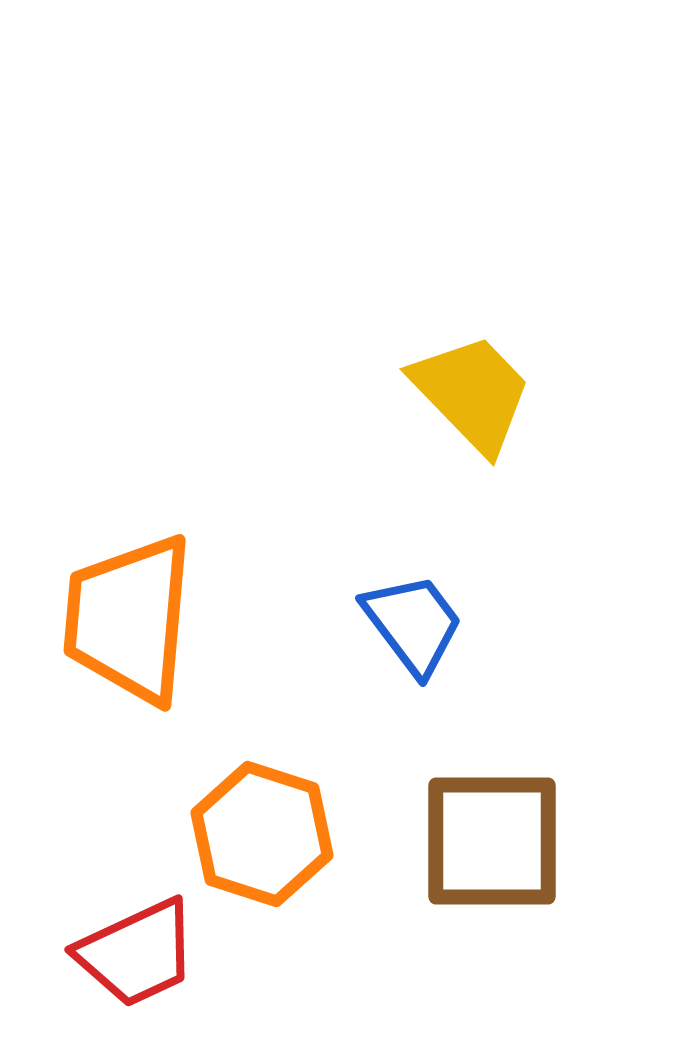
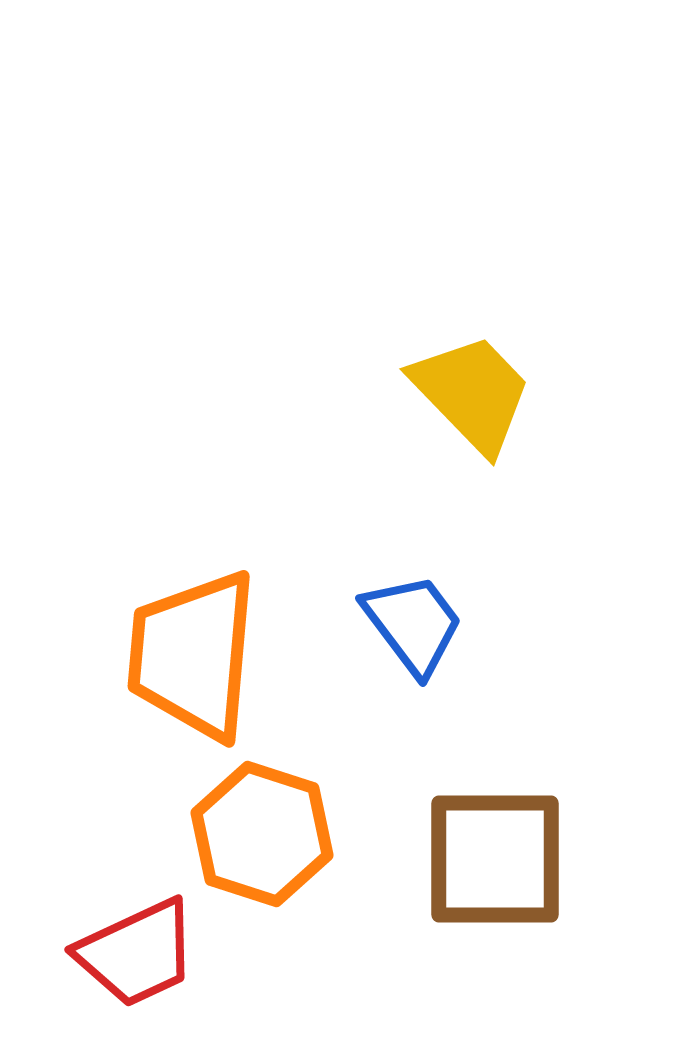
orange trapezoid: moved 64 px right, 36 px down
brown square: moved 3 px right, 18 px down
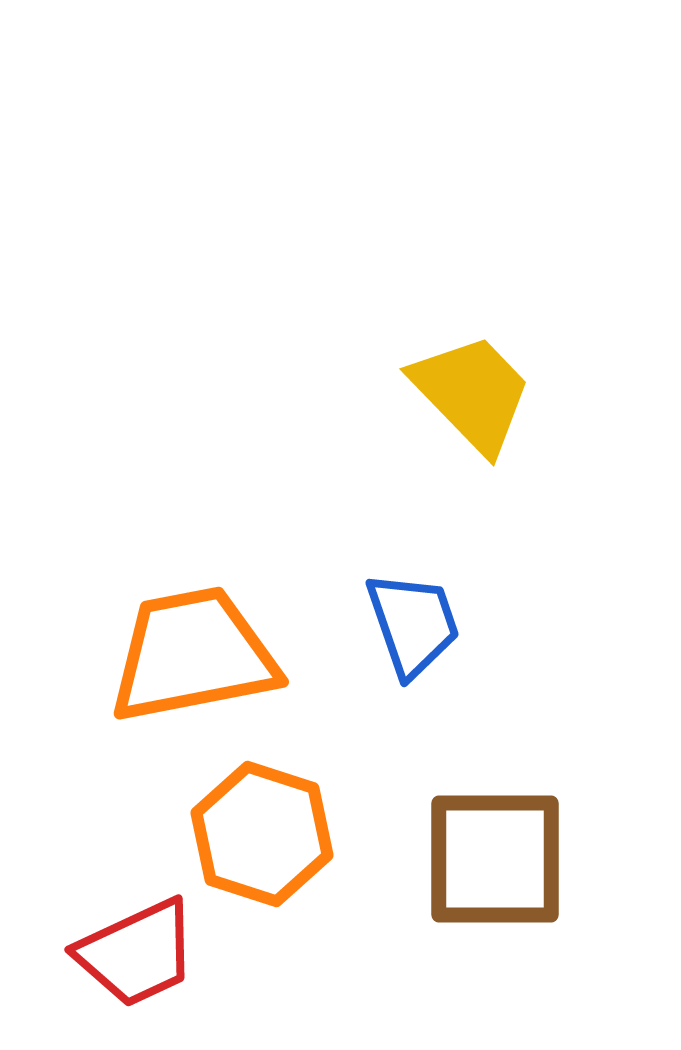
blue trapezoid: rotated 18 degrees clockwise
orange trapezoid: rotated 74 degrees clockwise
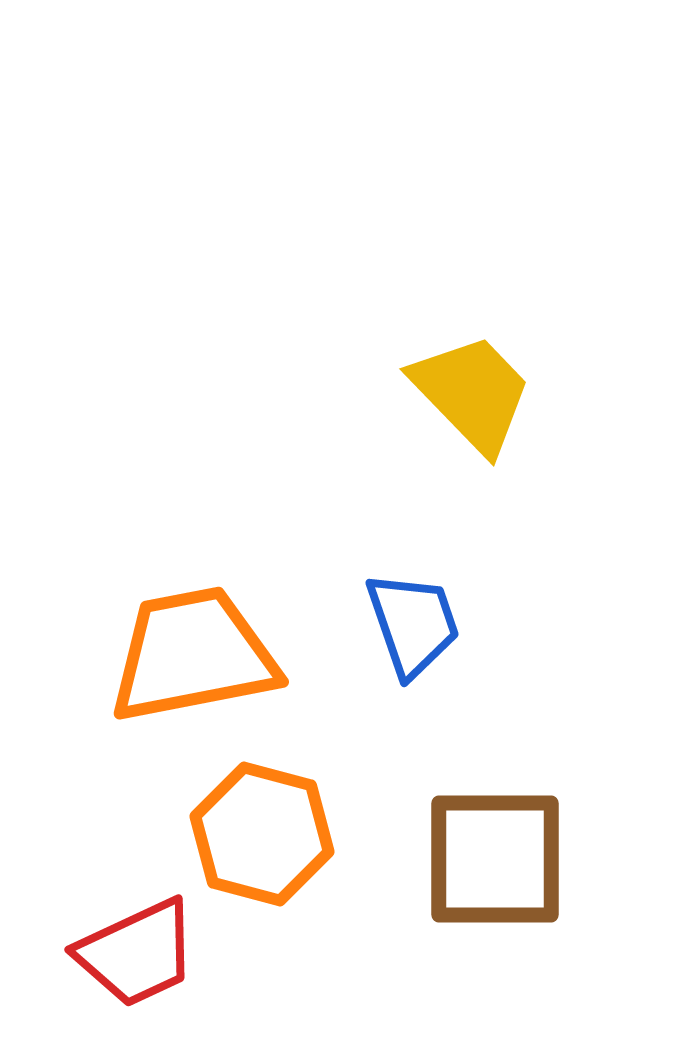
orange hexagon: rotated 3 degrees counterclockwise
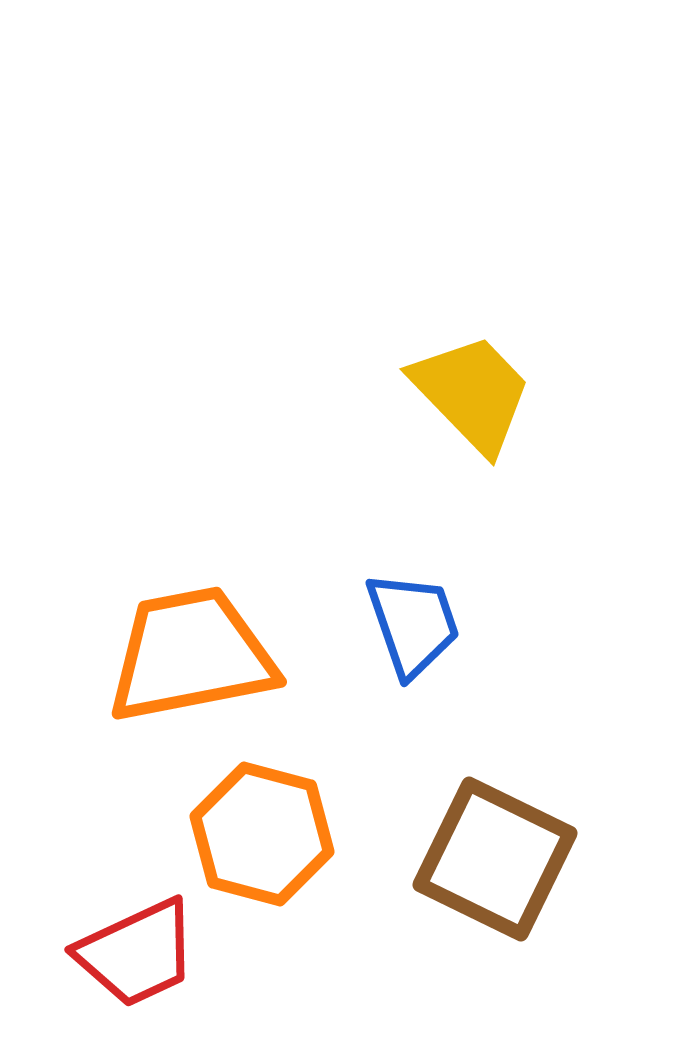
orange trapezoid: moved 2 px left
brown square: rotated 26 degrees clockwise
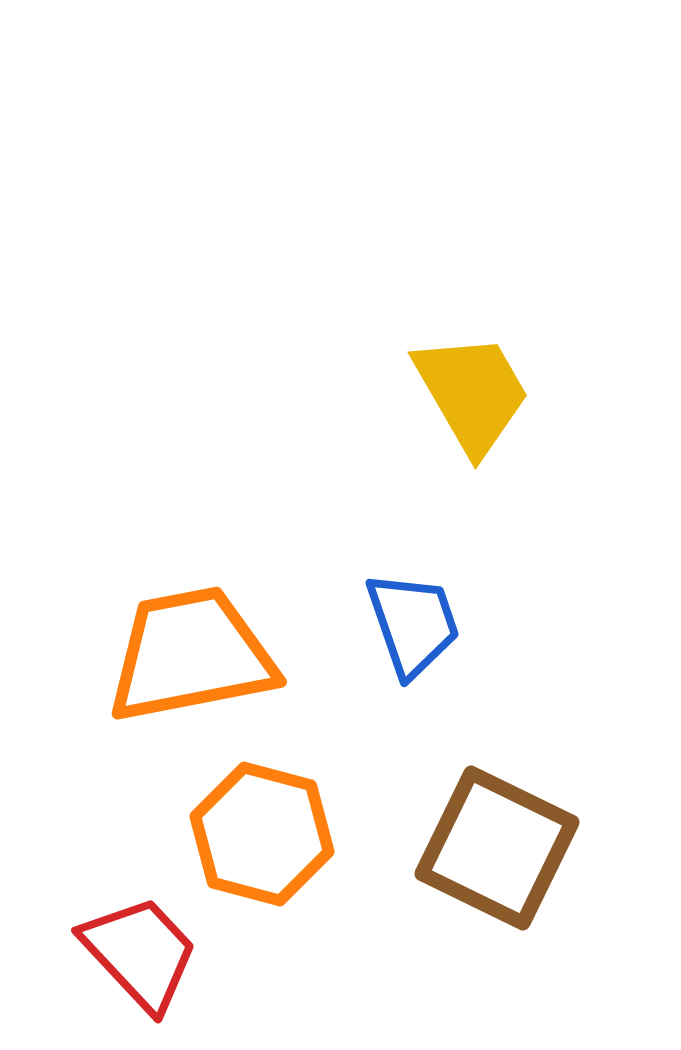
yellow trapezoid: rotated 14 degrees clockwise
brown square: moved 2 px right, 11 px up
red trapezoid: moved 3 px right; rotated 108 degrees counterclockwise
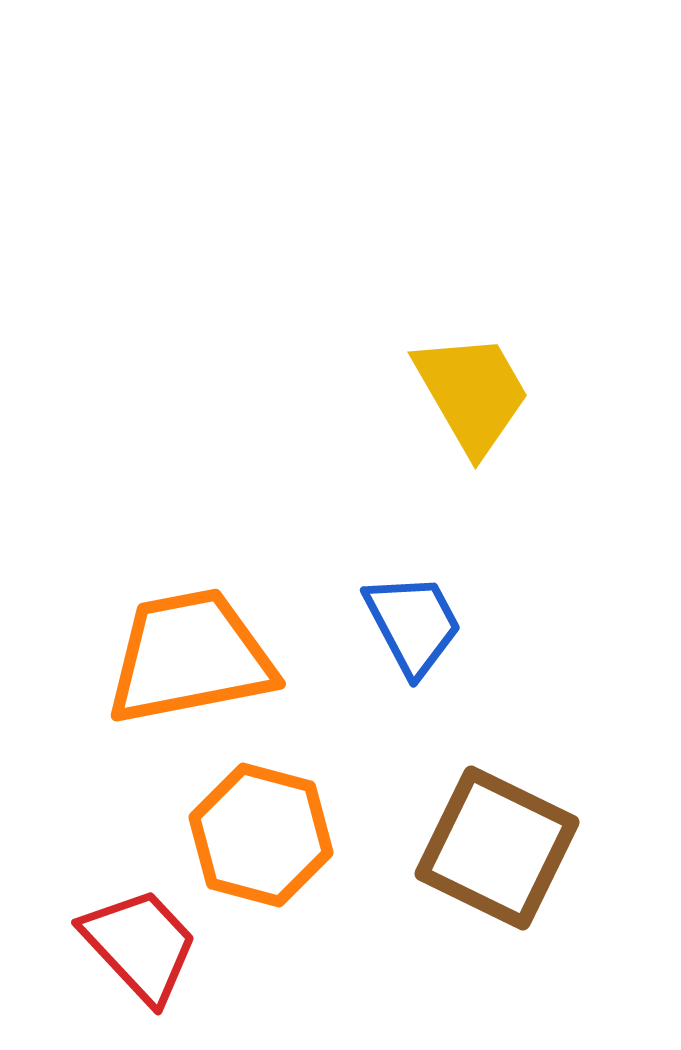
blue trapezoid: rotated 9 degrees counterclockwise
orange trapezoid: moved 1 px left, 2 px down
orange hexagon: moved 1 px left, 1 px down
red trapezoid: moved 8 px up
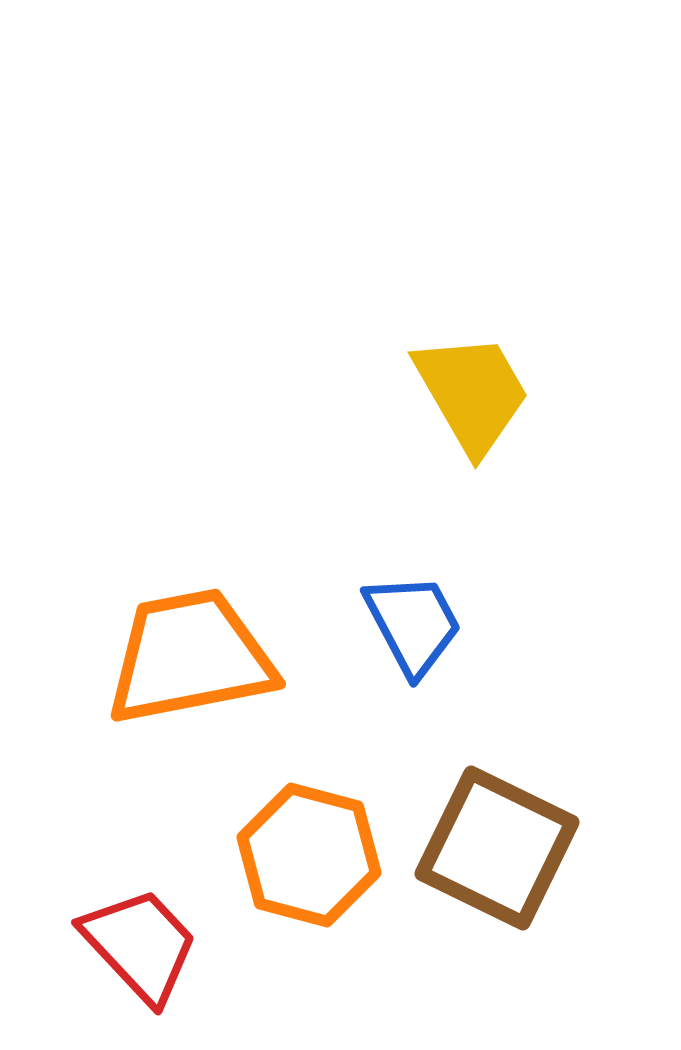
orange hexagon: moved 48 px right, 20 px down
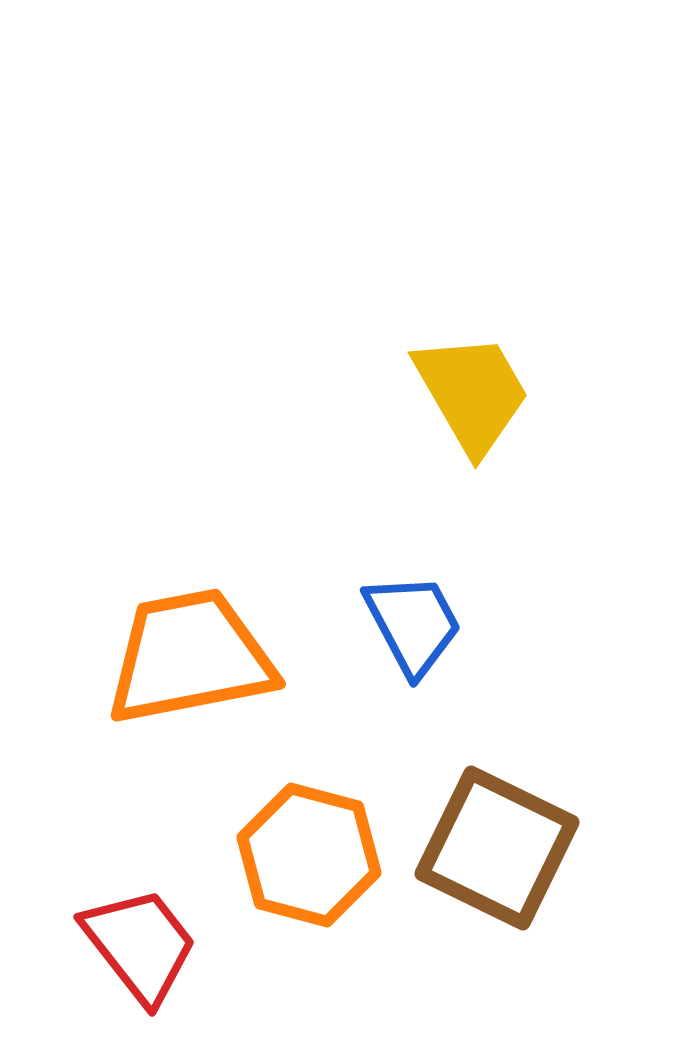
red trapezoid: rotated 5 degrees clockwise
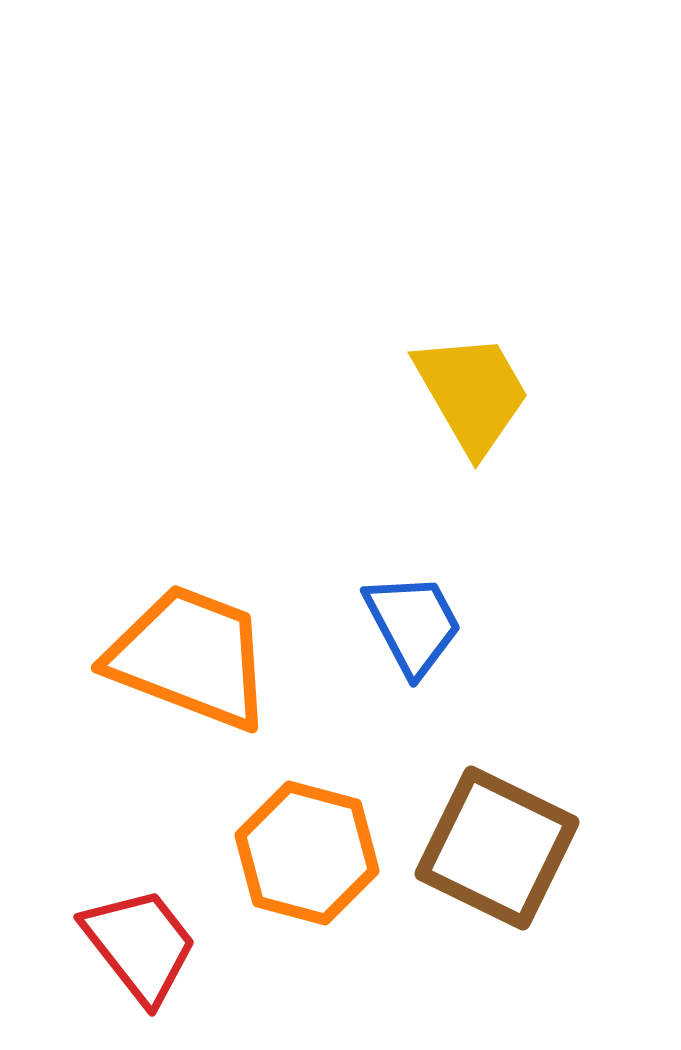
orange trapezoid: rotated 32 degrees clockwise
orange hexagon: moved 2 px left, 2 px up
